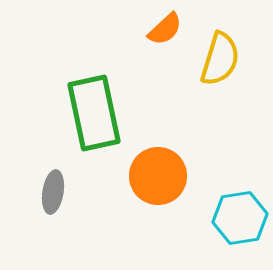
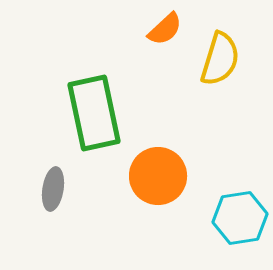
gray ellipse: moved 3 px up
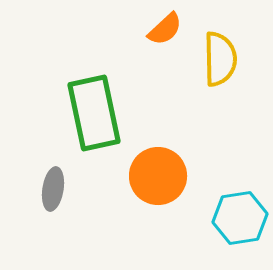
yellow semicircle: rotated 18 degrees counterclockwise
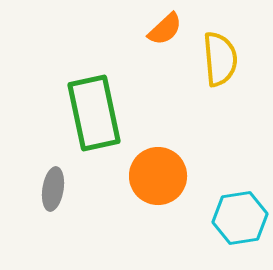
yellow semicircle: rotated 4 degrees counterclockwise
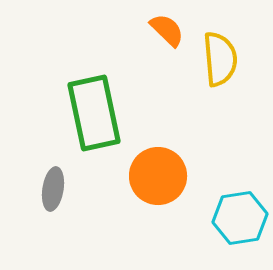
orange semicircle: moved 2 px right, 1 px down; rotated 93 degrees counterclockwise
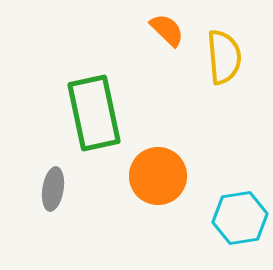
yellow semicircle: moved 4 px right, 2 px up
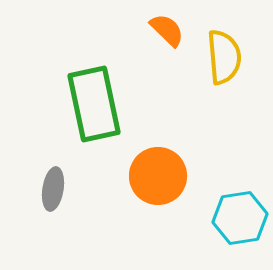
green rectangle: moved 9 px up
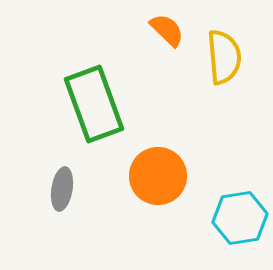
green rectangle: rotated 8 degrees counterclockwise
gray ellipse: moved 9 px right
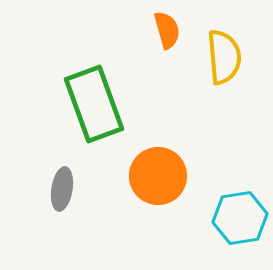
orange semicircle: rotated 30 degrees clockwise
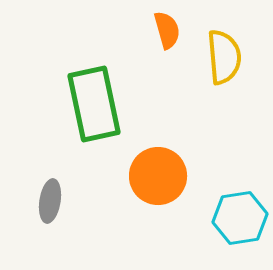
green rectangle: rotated 8 degrees clockwise
gray ellipse: moved 12 px left, 12 px down
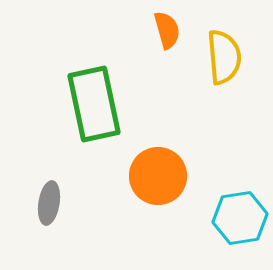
gray ellipse: moved 1 px left, 2 px down
